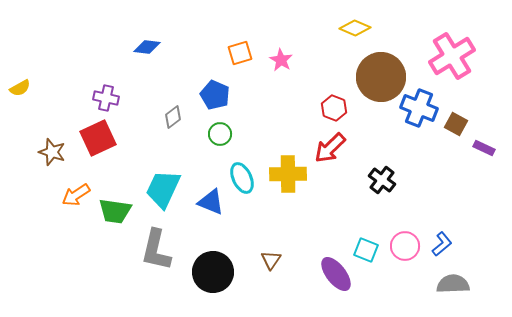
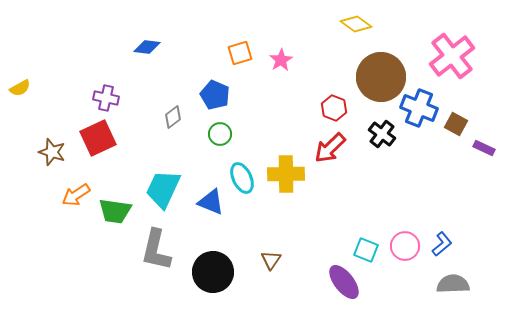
yellow diamond: moved 1 px right, 4 px up; rotated 12 degrees clockwise
pink cross: rotated 6 degrees counterclockwise
pink star: rotated 10 degrees clockwise
yellow cross: moved 2 px left
black cross: moved 46 px up
purple ellipse: moved 8 px right, 8 px down
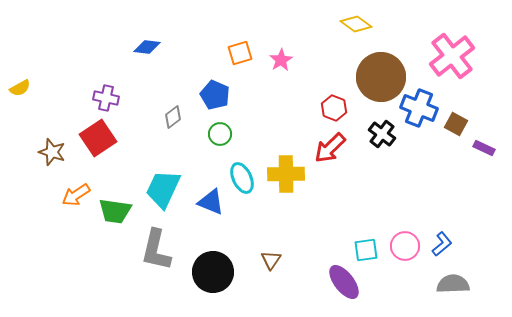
red square: rotated 9 degrees counterclockwise
cyan square: rotated 30 degrees counterclockwise
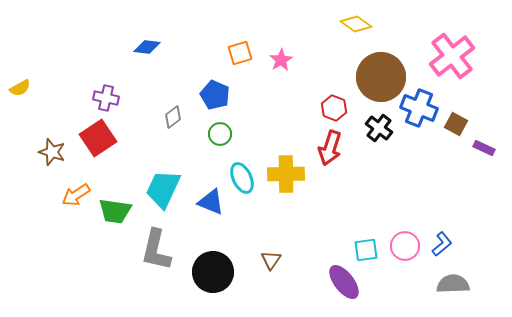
black cross: moved 3 px left, 6 px up
red arrow: rotated 28 degrees counterclockwise
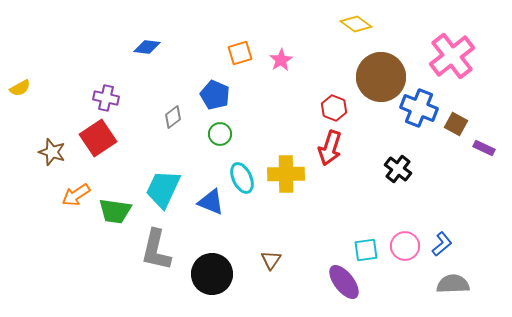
black cross: moved 19 px right, 41 px down
black circle: moved 1 px left, 2 px down
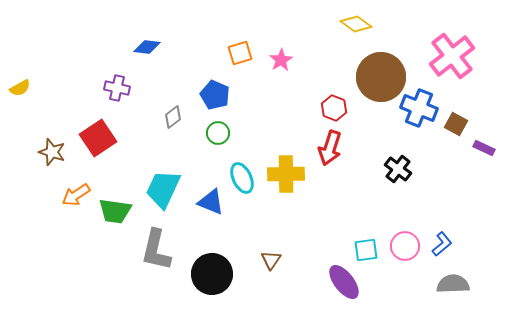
purple cross: moved 11 px right, 10 px up
green circle: moved 2 px left, 1 px up
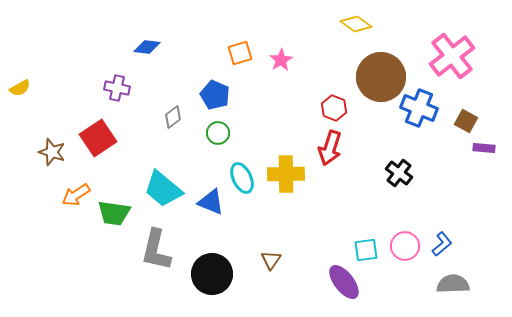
brown square: moved 10 px right, 3 px up
purple rectangle: rotated 20 degrees counterclockwise
black cross: moved 1 px right, 4 px down
cyan trapezoid: rotated 75 degrees counterclockwise
green trapezoid: moved 1 px left, 2 px down
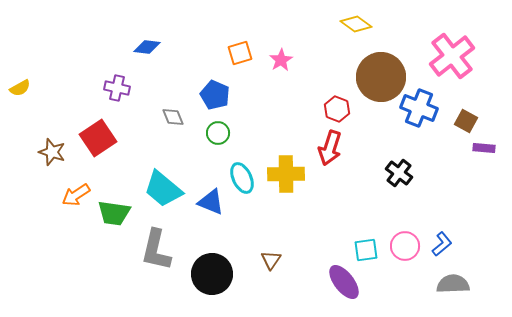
red hexagon: moved 3 px right, 1 px down
gray diamond: rotated 75 degrees counterclockwise
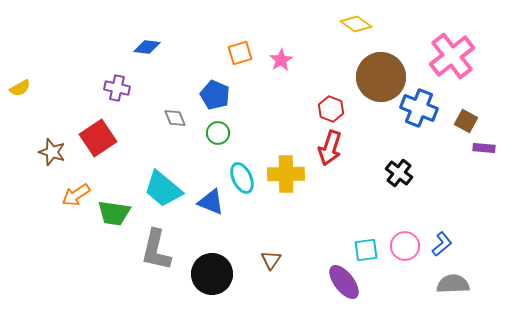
red hexagon: moved 6 px left
gray diamond: moved 2 px right, 1 px down
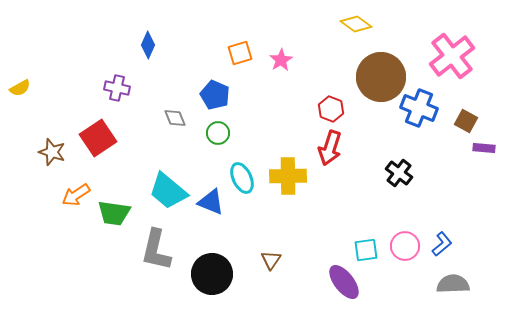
blue diamond: moved 1 px right, 2 px up; rotated 72 degrees counterclockwise
yellow cross: moved 2 px right, 2 px down
cyan trapezoid: moved 5 px right, 2 px down
